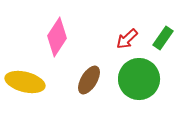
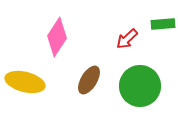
green rectangle: moved 14 px up; rotated 50 degrees clockwise
green circle: moved 1 px right, 7 px down
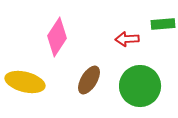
red arrow: rotated 40 degrees clockwise
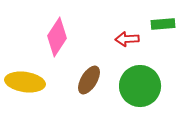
yellow ellipse: rotated 6 degrees counterclockwise
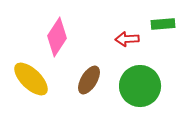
yellow ellipse: moved 6 px right, 3 px up; rotated 36 degrees clockwise
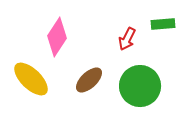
red arrow: rotated 60 degrees counterclockwise
brown ellipse: rotated 16 degrees clockwise
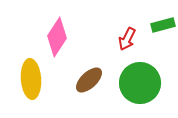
green rectangle: moved 1 px down; rotated 10 degrees counterclockwise
yellow ellipse: rotated 42 degrees clockwise
green circle: moved 3 px up
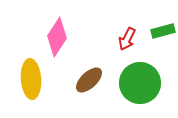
green rectangle: moved 6 px down
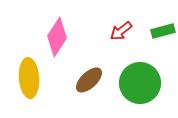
red arrow: moved 6 px left, 8 px up; rotated 25 degrees clockwise
yellow ellipse: moved 2 px left, 1 px up
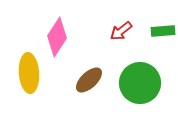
green rectangle: rotated 10 degrees clockwise
yellow ellipse: moved 5 px up
